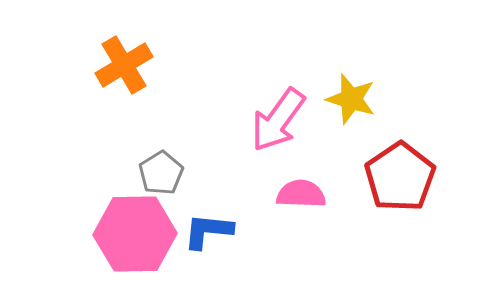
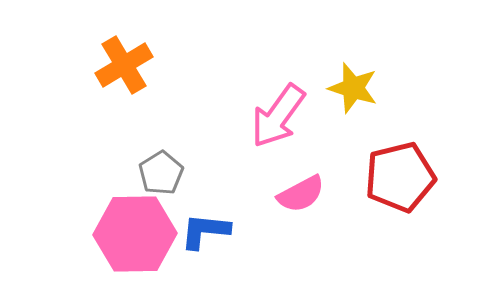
yellow star: moved 2 px right, 11 px up
pink arrow: moved 4 px up
red pentagon: rotated 20 degrees clockwise
pink semicircle: rotated 150 degrees clockwise
blue L-shape: moved 3 px left
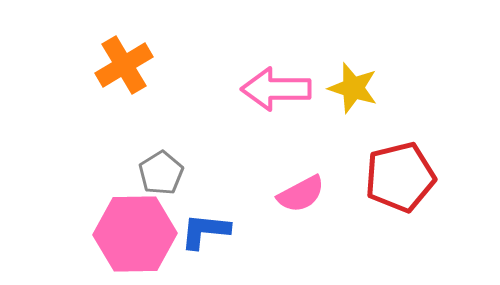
pink arrow: moved 2 px left, 27 px up; rotated 54 degrees clockwise
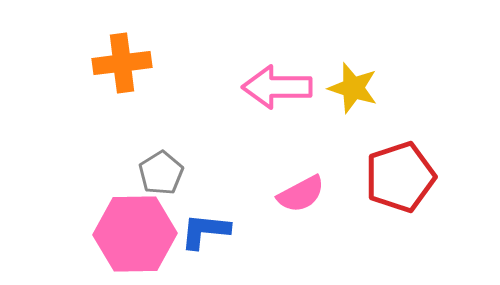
orange cross: moved 2 px left, 2 px up; rotated 24 degrees clockwise
pink arrow: moved 1 px right, 2 px up
red pentagon: rotated 4 degrees counterclockwise
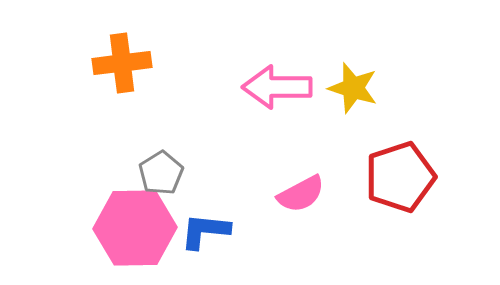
pink hexagon: moved 6 px up
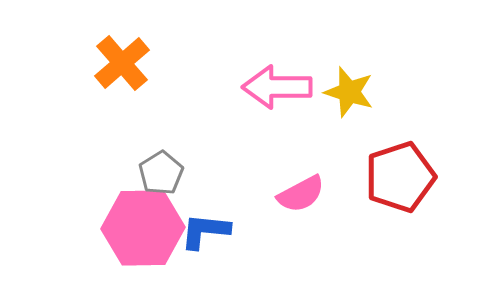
orange cross: rotated 34 degrees counterclockwise
yellow star: moved 4 px left, 4 px down
pink hexagon: moved 8 px right
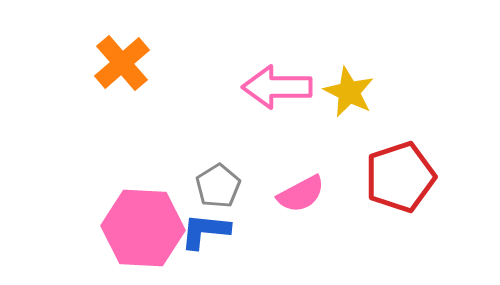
yellow star: rotated 9 degrees clockwise
gray pentagon: moved 57 px right, 13 px down
pink hexagon: rotated 4 degrees clockwise
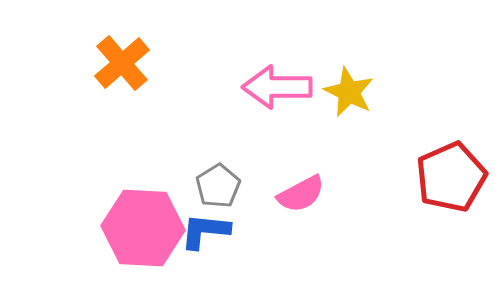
red pentagon: moved 51 px right; rotated 6 degrees counterclockwise
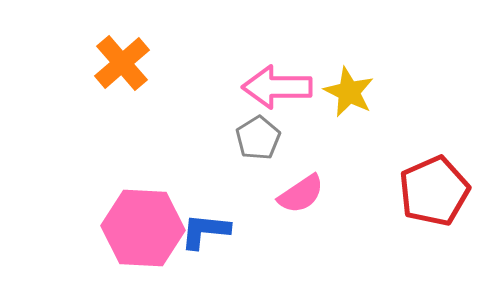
red pentagon: moved 17 px left, 14 px down
gray pentagon: moved 40 px right, 48 px up
pink semicircle: rotated 6 degrees counterclockwise
